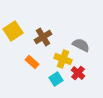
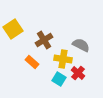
yellow square: moved 2 px up
brown cross: moved 1 px right, 3 px down
yellow cross: rotated 12 degrees counterclockwise
cyan square: moved 3 px right; rotated 24 degrees counterclockwise
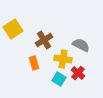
orange rectangle: moved 2 px right, 1 px down; rotated 32 degrees clockwise
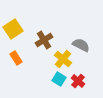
yellow cross: rotated 30 degrees clockwise
orange rectangle: moved 18 px left, 5 px up; rotated 16 degrees counterclockwise
red cross: moved 8 px down
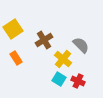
gray semicircle: rotated 18 degrees clockwise
red cross: rotated 16 degrees counterclockwise
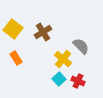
yellow square: rotated 18 degrees counterclockwise
brown cross: moved 1 px left, 8 px up
gray semicircle: moved 1 px down
cyan square: rotated 16 degrees clockwise
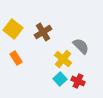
cyan square: moved 1 px right
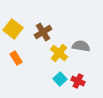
gray semicircle: rotated 36 degrees counterclockwise
yellow cross: moved 4 px left, 6 px up
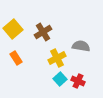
yellow square: rotated 12 degrees clockwise
yellow cross: moved 2 px left, 5 px down; rotated 24 degrees clockwise
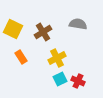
yellow square: rotated 24 degrees counterclockwise
gray semicircle: moved 3 px left, 22 px up
orange rectangle: moved 5 px right, 1 px up
cyan square: rotated 16 degrees clockwise
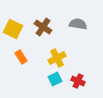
brown cross: moved 5 px up; rotated 24 degrees counterclockwise
cyan square: moved 5 px left
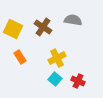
gray semicircle: moved 5 px left, 4 px up
orange rectangle: moved 1 px left
cyan square: rotated 24 degrees counterclockwise
